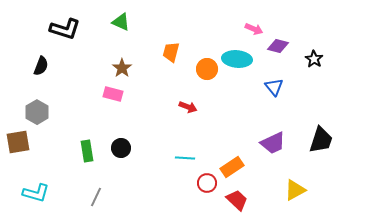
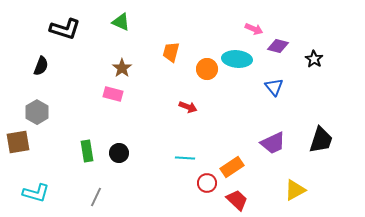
black circle: moved 2 px left, 5 px down
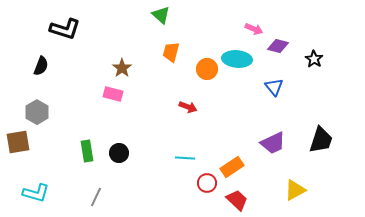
green triangle: moved 40 px right, 7 px up; rotated 18 degrees clockwise
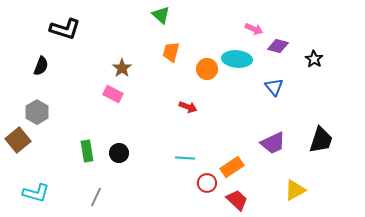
pink rectangle: rotated 12 degrees clockwise
brown square: moved 2 px up; rotated 30 degrees counterclockwise
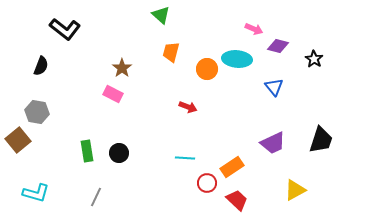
black L-shape: rotated 20 degrees clockwise
gray hexagon: rotated 20 degrees counterclockwise
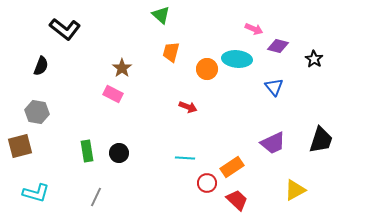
brown square: moved 2 px right, 6 px down; rotated 25 degrees clockwise
